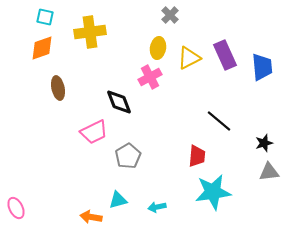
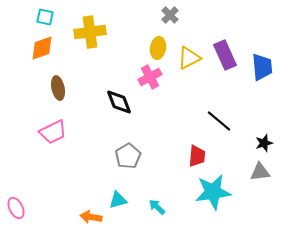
pink trapezoid: moved 41 px left
gray triangle: moved 9 px left
cyan arrow: rotated 54 degrees clockwise
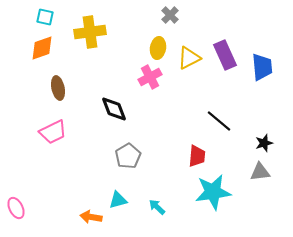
black diamond: moved 5 px left, 7 px down
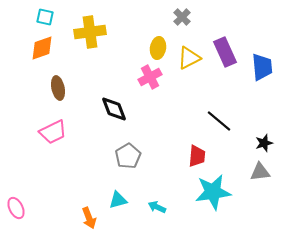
gray cross: moved 12 px right, 2 px down
purple rectangle: moved 3 px up
cyan arrow: rotated 18 degrees counterclockwise
orange arrow: moved 2 px left, 1 px down; rotated 120 degrees counterclockwise
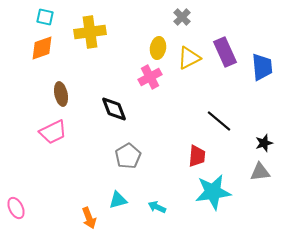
brown ellipse: moved 3 px right, 6 px down
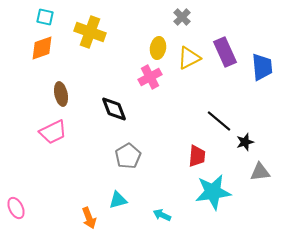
yellow cross: rotated 28 degrees clockwise
black star: moved 19 px left, 1 px up
cyan arrow: moved 5 px right, 8 px down
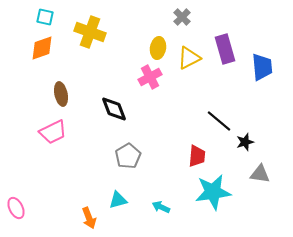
purple rectangle: moved 3 px up; rotated 8 degrees clockwise
gray triangle: moved 2 px down; rotated 15 degrees clockwise
cyan arrow: moved 1 px left, 8 px up
